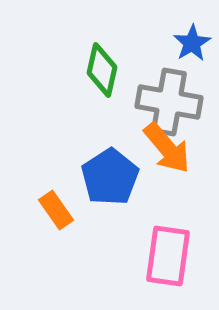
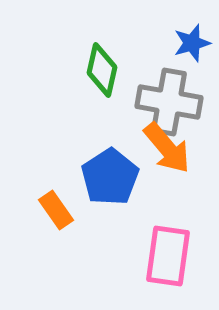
blue star: rotated 15 degrees clockwise
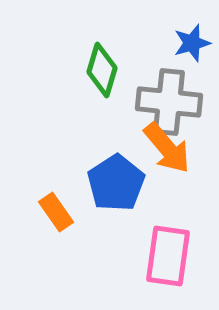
green diamond: rotated 4 degrees clockwise
gray cross: rotated 4 degrees counterclockwise
blue pentagon: moved 6 px right, 6 px down
orange rectangle: moved 2 px down
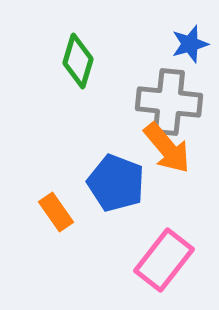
blue star: moved 2 px left, 1 px down
green diamond: moved 24 px left, 9 px up
blue pentagon: rotated 18 degrees counterclockwise
pink rectangle: moved 4 px left, 4 px down; rotated 30 degrees clockwise
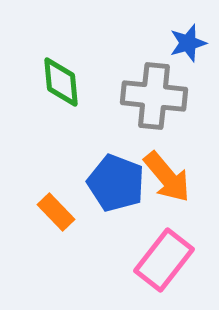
blue star: moved 2 px left, 1 px up
green diamond: moved 17 px left, 21 px down; rotated 22 degrees counterclockwise
gray cross: moved 15 px left, 6 px up
orange arrow: moved 29 px down
orange rectangle: rotated 9 degrees counterclockwise
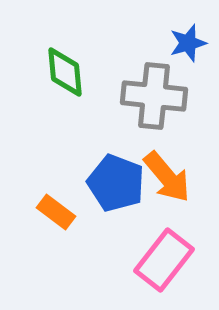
green diamond: moved 4 px right, 10 px up
orange rectangle: rotated 9 degrees counterclockwise
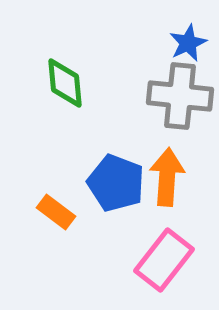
blue star: rotated 9 degrees counterclockwise
green diamond: moved 11 px down
gray cross: moved 26 px right
orange arrow: rotated 136 degrees counterclockwise
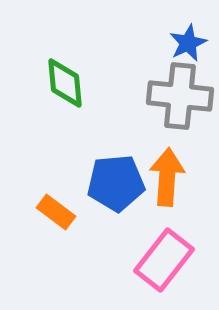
blue pentagon: rotated 26 degrees counterclockwise
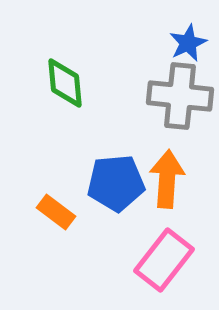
orange arrow: moved 2 px down
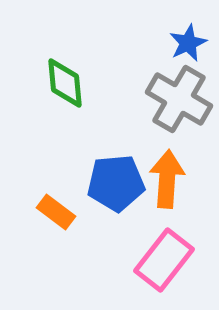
gray cross: moved 1 px left, 3 px down; rotated 24 degrees clockwise
